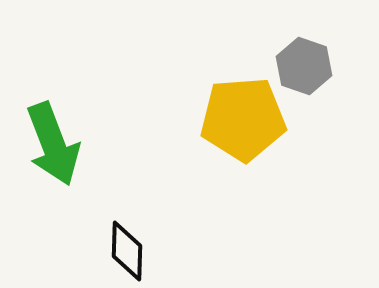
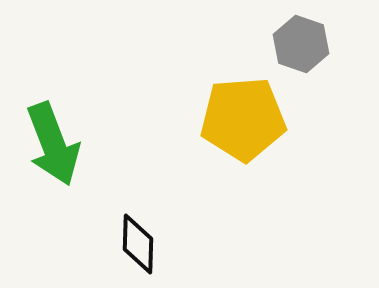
gray hexagon: moved 3 px left, 22 px up
black diamond: moved 11 px right, 7 px up
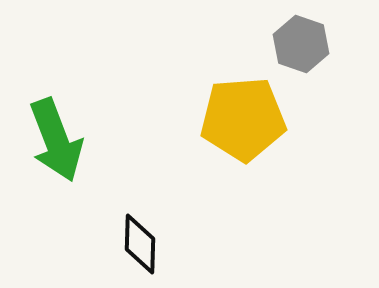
green arrow: moved 3 px right, 4 px up
black diamond: moved 2 px right
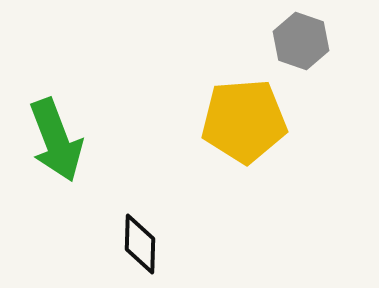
gray hexagon: moved 3 px up
yellow pentagon: moved 1 px right, 2 px down
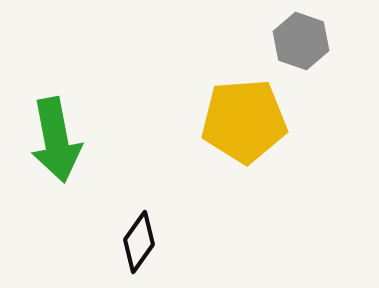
green arrow: rotated 10 degrees clockwise
black diamond: moved 1 px left, 2 px up; rotated 34 degrees clockwise
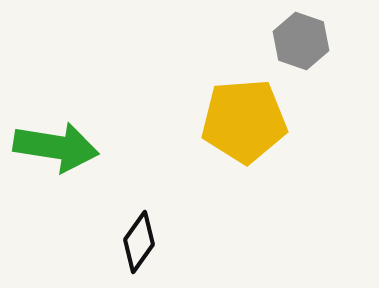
green arrow: moved 7 px down; rotated 70 degrees counterclockwise
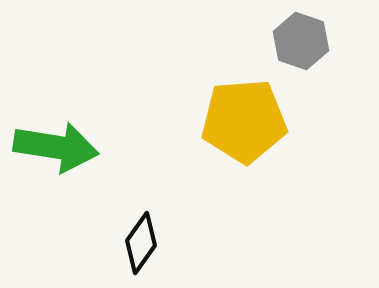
black diamond: moved 2 px right, 1 px down
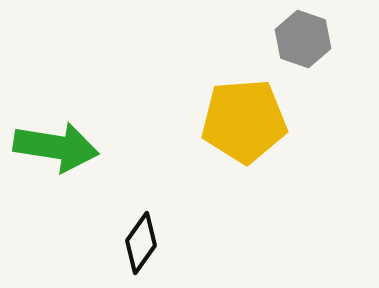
gray hexagon: moved 2 px right, 2 px up
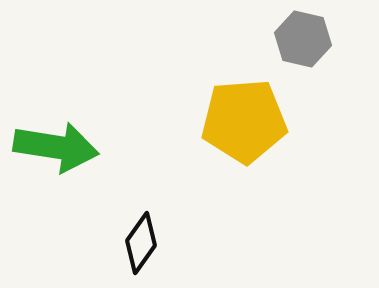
gray hexagon: rotated 6 degrees counterclockwise
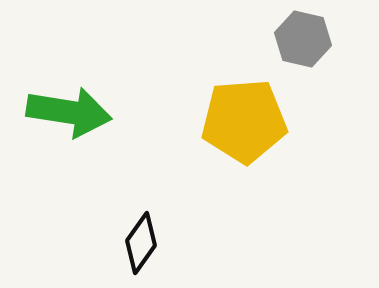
green arrow: moved 13 px right, 35 px up
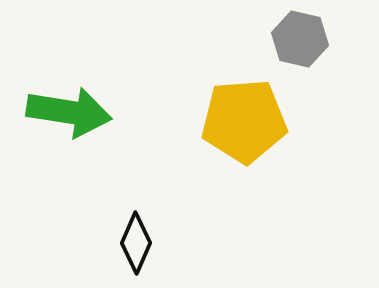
gray hexagon: moved 3 px left
black diamond: moved 5 px left; rotated 12 degrees counterclockwise
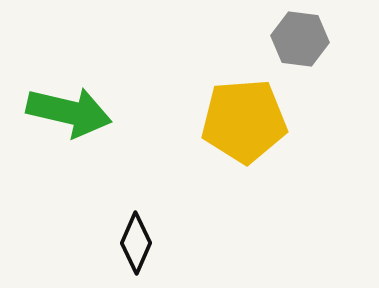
gray hexagon: rotated 6 degrees counterclockwise
green arrow: rotated 4 degrees clockwise
